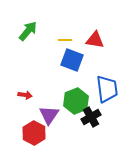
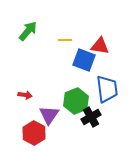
red triangle: moved 5 px right, 6 px down
blue square: moved 12 px right
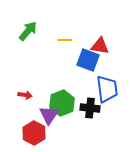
blue square: moved 4 px right
green hexagon: moved 14 px left, 2 px down
black cross: moved 1 px left, 9 px up; rotated 36 degrees clockwise
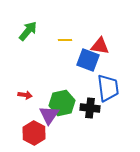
blue trapezoid: moved 1 px right, 1 px up
green hexagon: rotated 10 degrees clockwise
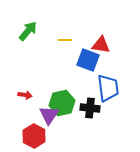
red triangle: moved 1 px right, 1 px up
red hexagon: moved 3 px down
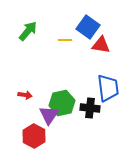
blue square: moved 33 px up; rotated 15 degrees clockwise
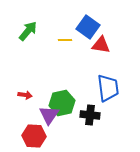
black cross: moved 7 px down
red hexagon: rotated 25 degrees counterclockwise
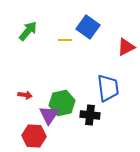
red triangle: moved 25 px right, 2 px down; rotated 36 degrees counterclockwise
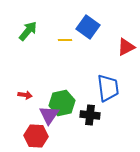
red hexagon: moved 2 px right
